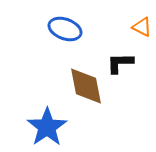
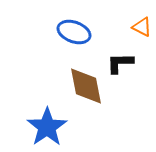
blue ellipse: moved 9 px right, 3 px down
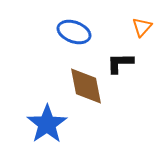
orange triangle: rotated 45 degrees clockwise
blue star: moved 3 px up
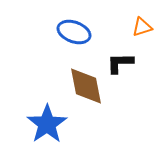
orange triangle: rotated 30 degrees clockwise
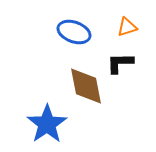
orange triangle: moved 15 px left
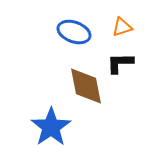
orange triangle: moved 5 px left
blue star: moved 4 px right, 3 px down
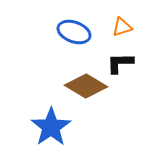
brown diamond: rotated 48 degrees counterclockwise
